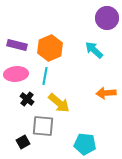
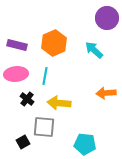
orange hexagon: moved 4 px right, 5 px up
yellow arrow: rotated 145 degrees clockwise
gray square: moved 1 px right, 1 px down
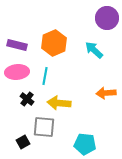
pink ellipse: moved 1 px right, 2 px up
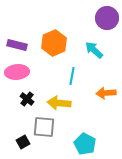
cyan line: moved 27 px right
cyan pentagon: rotated 20 degrees clockwise
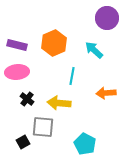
gray square: moved 1 px left
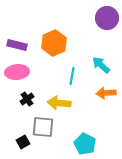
cyan arrow: moved 7 px right, 15 px down
black cross: rotated 16 degrees clockwise
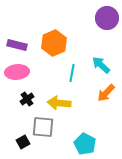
cyan line: moved 3 px up
orange arrow: rotated 42 degrees counterclockwise
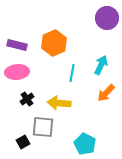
cyan arrow: rotated 72 degrees clockwise
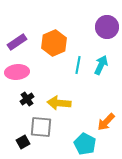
purple circle: moved 9 px down
purple rectangle: moved 3 px up; rotated 48 degrees counterclockwise
cyan line: moved 6 px right, 8 px up
orange arrow: moved 29 px down
gray square: moved 2 px left
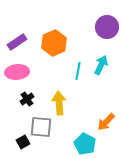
cyan line: moved 6 px down
yellow arrow: rotated 80 degrees clockwise
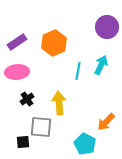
black square: rotated 24 degrees clockwise
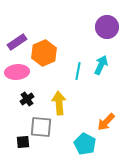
orange hexagon: moved 10 px left, 10 px down
